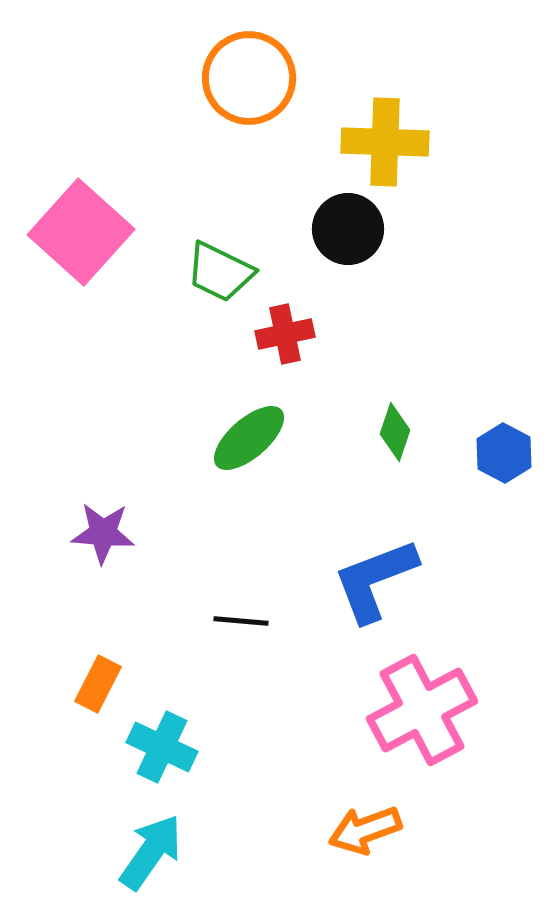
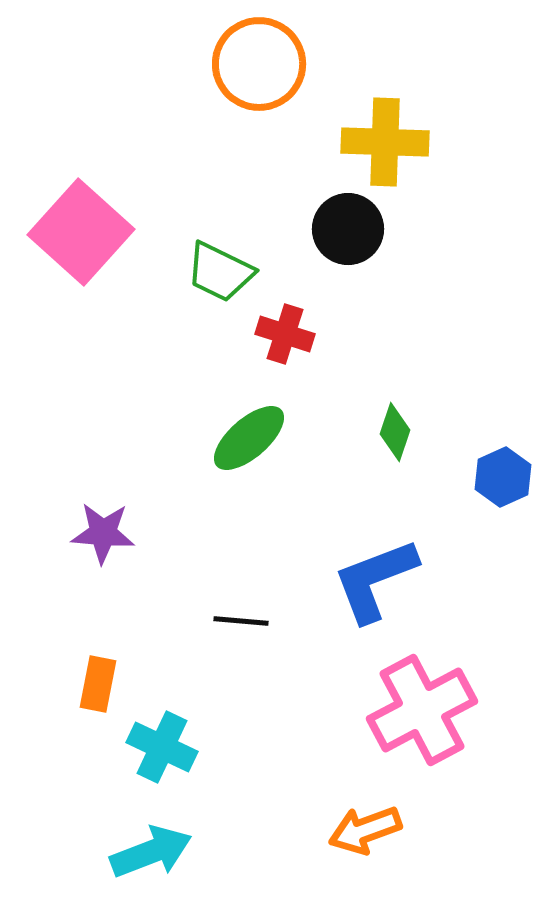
orange circle: moved 10 px right, 14 px up
red cross: rotated 30 degrees clockwise
blue hexagon: moved 1 px left, 24 px down; rotated 8 degrees clockwise
orange rectangle: rotated 16 degrees counterclockwise
cyan arrow: rotated 34 degrees clockwise
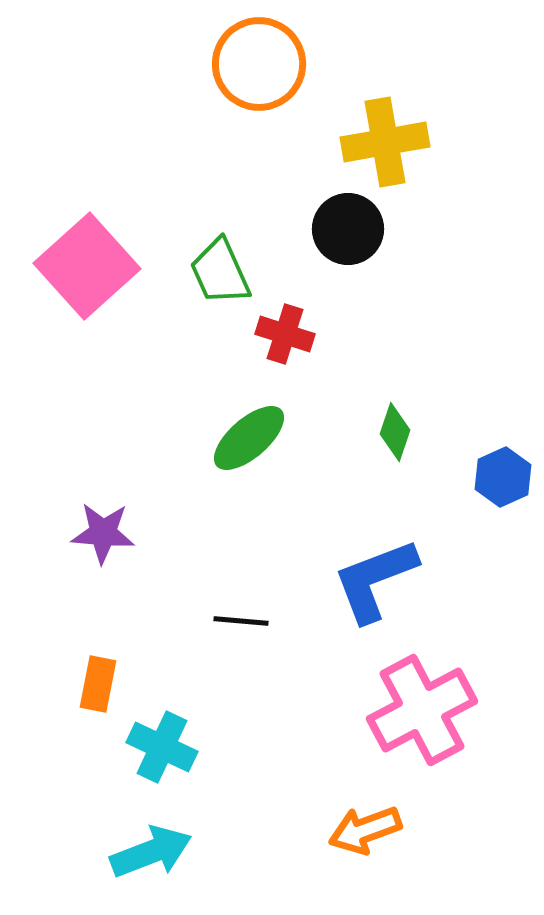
yellow cross: rotated 12 degrees counterclockwise
pink square: moved 6 px right, 34 px down; rotated 6 degrees clockwise
green trapezoid: rotated 40 degrees clockwise
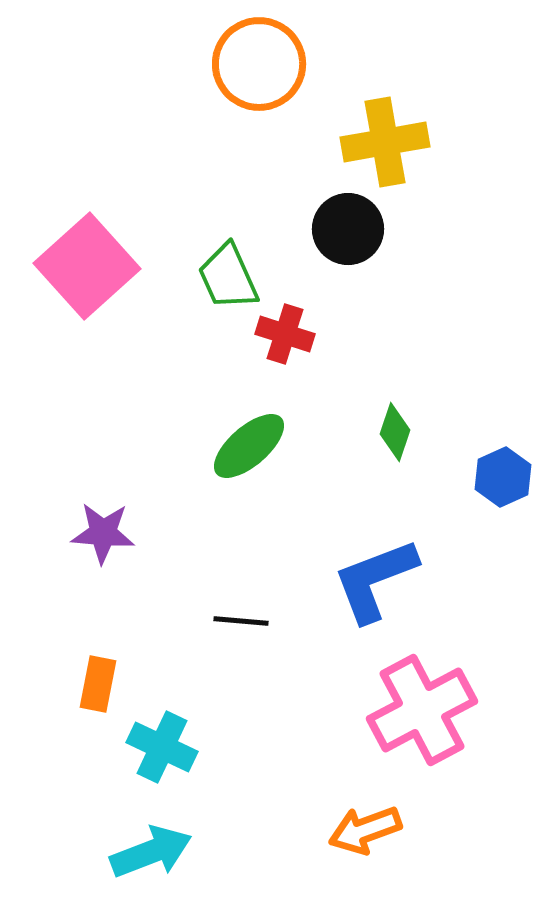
green trapezoid: moved 8 px right, 5 px down
green ellipse: moved 8 px down
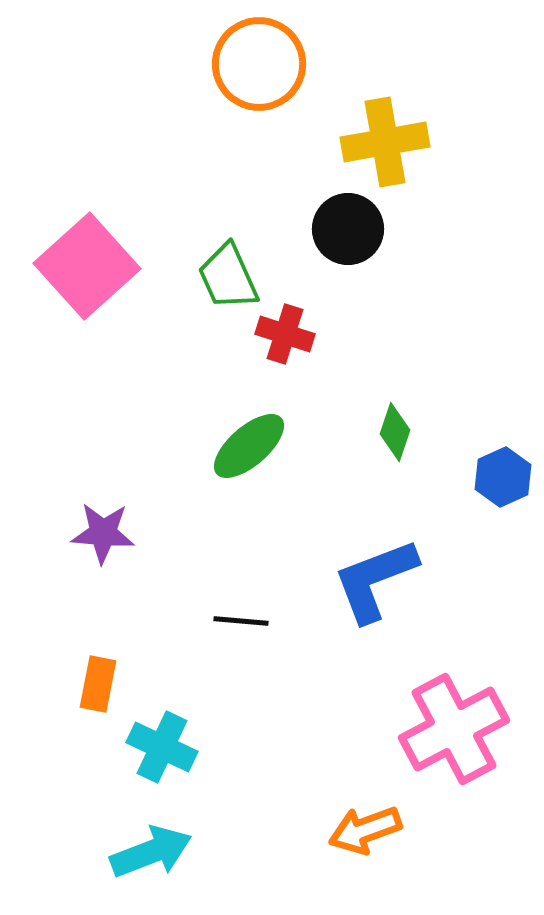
pink cross: moved 32 px right, 19 px down
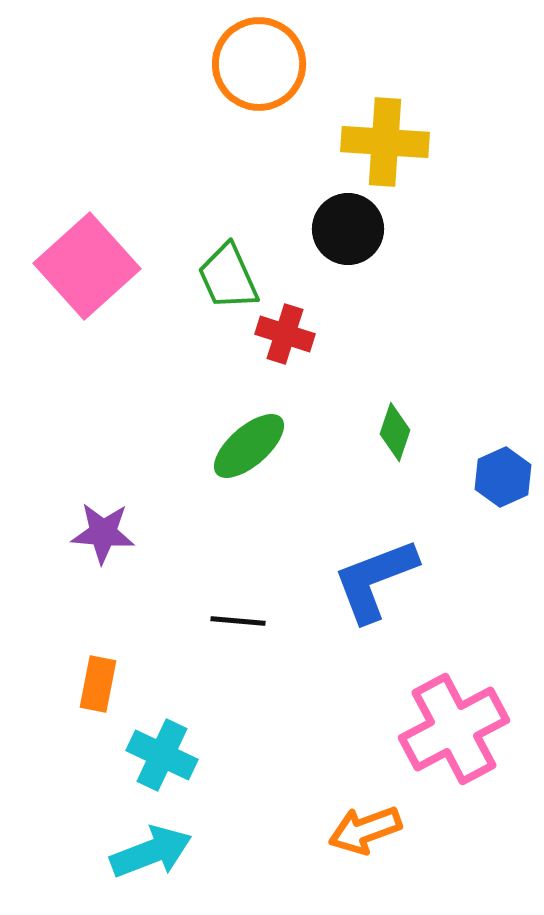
yellow cross: rotated 14 degrees clockwise
black line: moved 3 px left
cyan cross: moved 8 px down
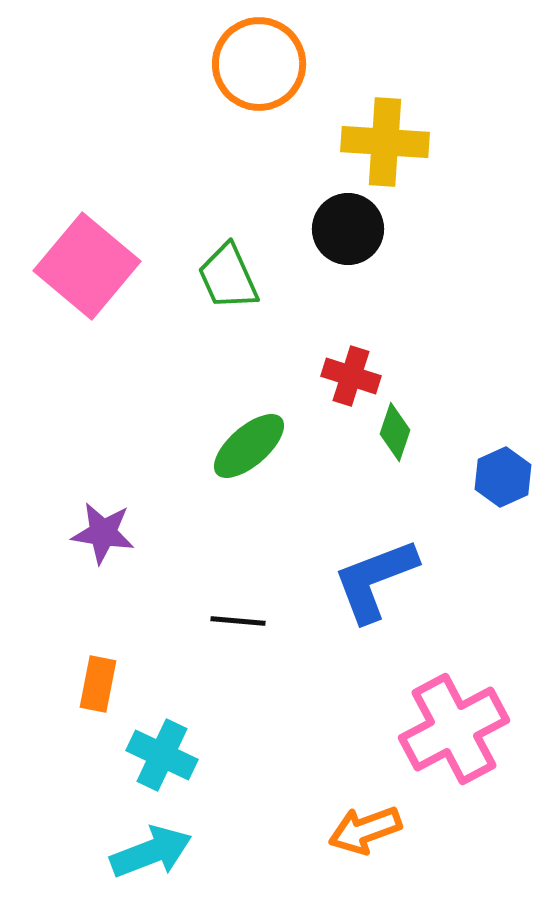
pink square: rotated 8 degrees counterclockwise
red cross: moved 66 px right, 42 px down
purple star: rotated 4 degrees clockwise
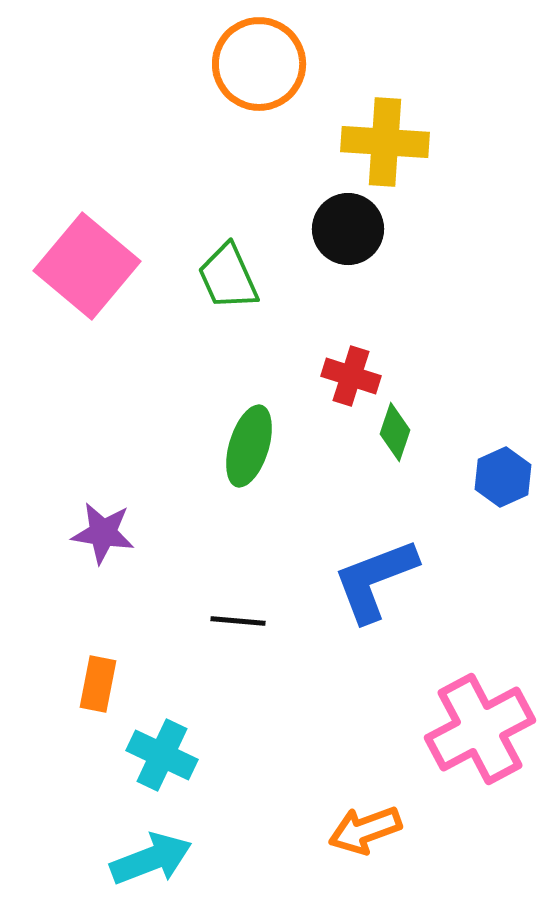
green ellipse: rotated 32 degrees counterclockwise
pink cross: moved 26 px right
cyan arrow: moved 7 px down
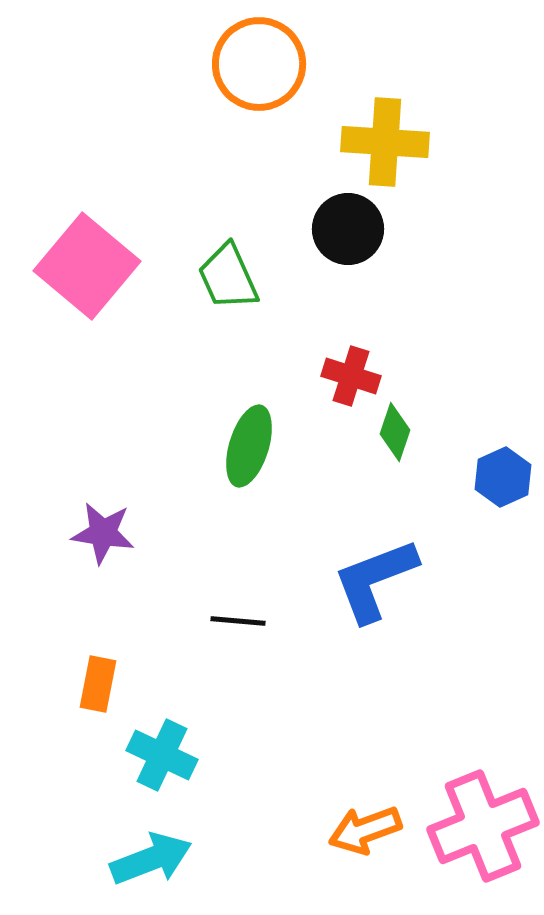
pink cross: moved 3 px right, 97 px down; rotated 6 degrees clockwise
